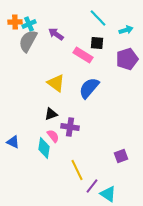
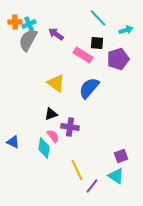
gray semicircle: moved 1 px up
purple pentagon: moved 9 px left
cyan triangle: moved 8 px right, 18 px up
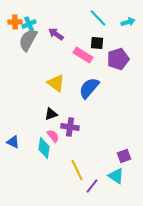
cyan arrow: moved 2 px right, 8 px up
purple square: moved 3 px right
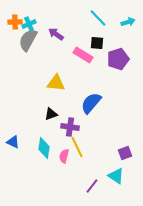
yellow triangle: rotated 30 degrees counterclockwise
blue semicircle: moved 2 px right, 15 px down
pink semicircle: moved 11 px right, 20 px down; rotated 128 degrees counterclockwise
purple square: moved 1 px right, 3 px up
yellow line: moved 23 px up
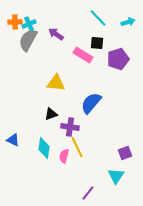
blue triangle: moved 2 px up
cyan triangle: rotated 30 degrees clockwise
purple line: moved 4 px left, 7 px down
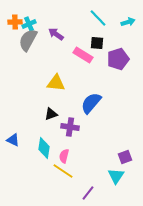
yellow line: moved 14 px left, 24 px down; rotated 30 degrees counterclockwise
purple square: moved 4 px down
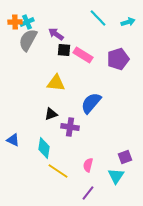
cyan cross: moved 2 px left, 2 px up
black square: moved 33 px left, 7 px down
pink semicircle: moved 24 px right, 9 px down
yellow line: moved 5 px left
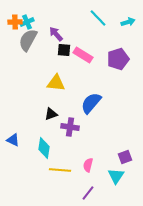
purple arrow: rotated 14 degrees clockwise
yellow line: moved 2 px right, 1 px up; rotated 30 degrees counterclockwise
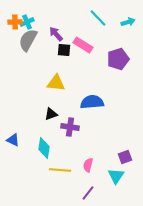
pink rectangle: moved 10 px up
blue semicircle: moved 1 px right, 1 px up; rotated 45 degrees clockwise
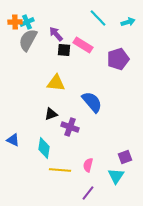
blue semicircle: rotated 55 degrees clockwise
purple cross: rotated 12 degrees clockwise
